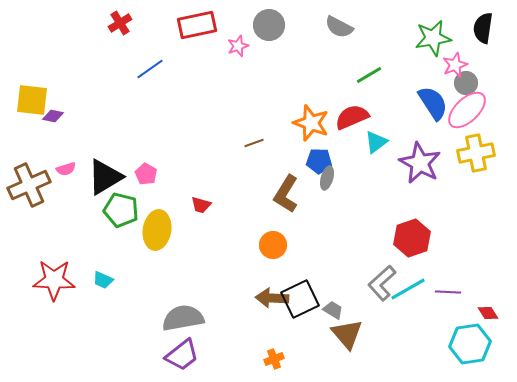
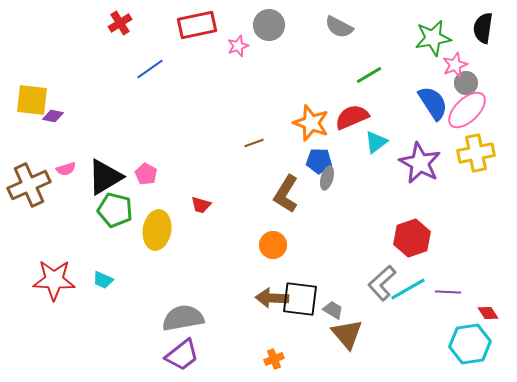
green pentagon at (121, 210): moved 6 px left
black square at (300, 299): rotated 33 degrees clockwise
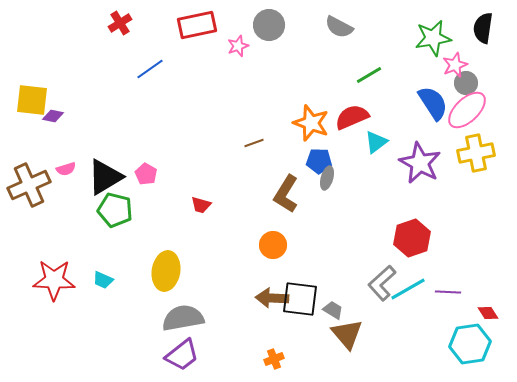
yellow ellipse at (157, 230): moved 9 px right, 41 px down
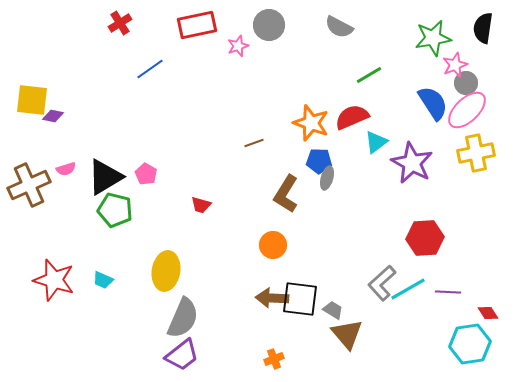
purple star at (420, 163): moved 8 px left
red hexagon at (412, 238): moved 13 px right; rotated 15 degrees clockwise
red star at (54, 280): rotated 15 degrees clockwise
gray semicircle at (183, 318): rotated 123 degrees clockwise
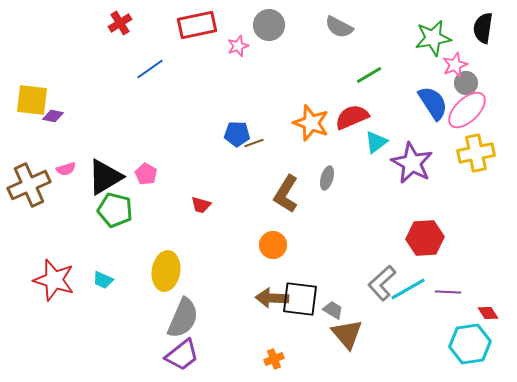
blue pentagon at (319, 161): moved 82 px left, 27 px up
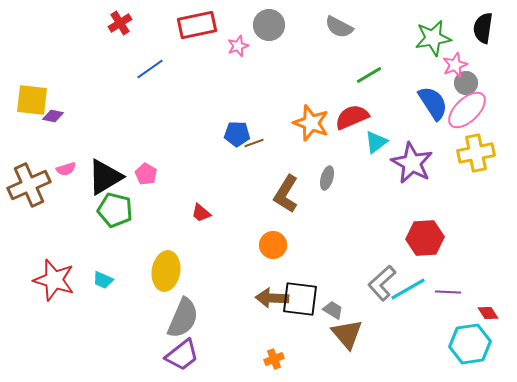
red trapezoid at (201, 205): moved 8 px down; rotated 25 degrees clockwise
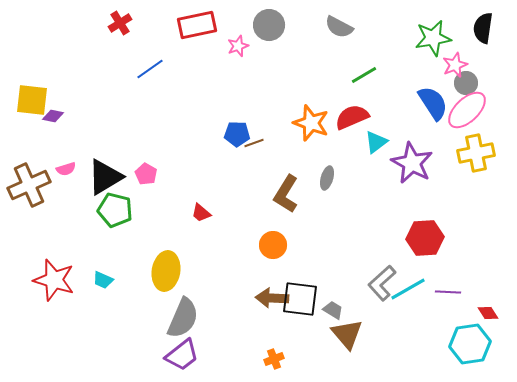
green line at (369, 75): moved 5 px left
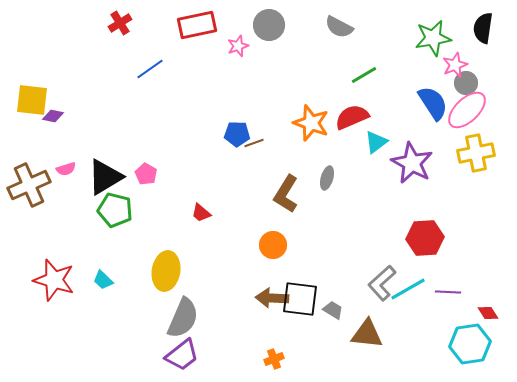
cyan trapezoid at (103, 280): rotated 20 degrees clockwise
brown triangle at (347, 334): moved 20 px right; rotated 44 degrees counterclockwise
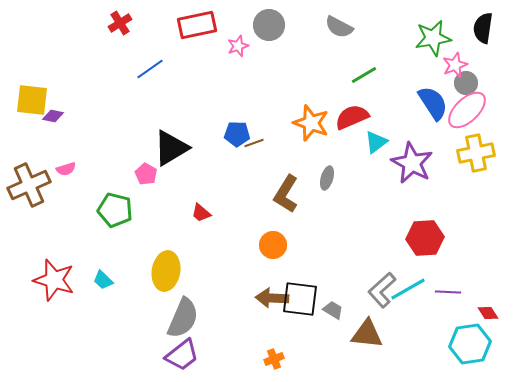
black triangle at (105, 177): moved 66 px right, 29 px up
gray L-shape at (382, 283): moved 7 px down
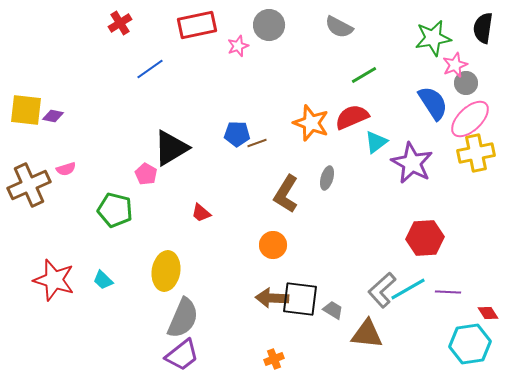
yellow square at (32, 100): moved 6 px left, 10 px down
pink ellipse at (467, 110): moved 3 px right, 9 px down
brown line at (254, 143): moved 3 px right
